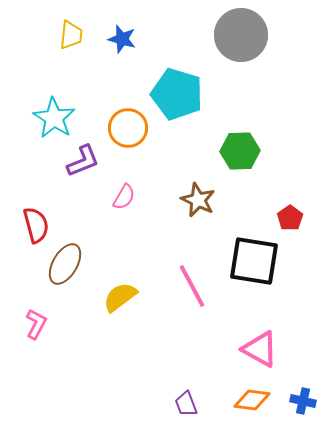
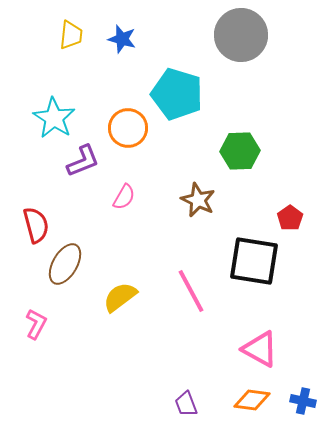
pink line: moved 1 px left, 5 px down
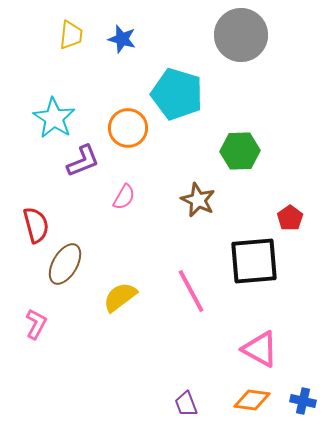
black square: rotated 14 degrees counterclockwise
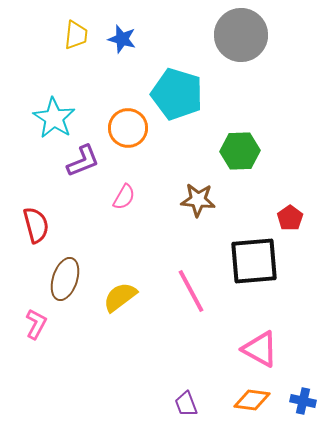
yellow trapezoid: moved 5 px right
brown star: rotated 20 degrees counterclockwise
brown ellipse: moved 15 px down; rotated 12 degrees counterclockwise
